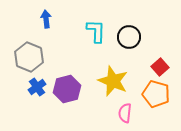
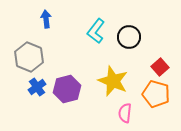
cyan L-shape: rotated 145 degrees counterclockwise
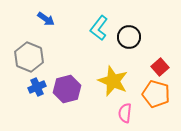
blue arrow: rotated 132 degrees clockwise
cyan L-shape: moved 3 px right, 3 px up
blue cross: rotated 12 degrees clockwise
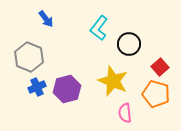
blue arrow: rotated 18 degrees clockwise
black circle: moved 7 px down
pink semicircle: rotated 12 degrees counterclockwise
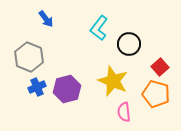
pink semicircle: moved 1 px left, 1 px up
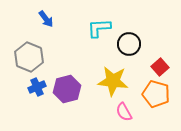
cyan L-shape: rotated 50 degrees clockwise
yellow star: rotated 16 degrees counterclockwise
pink semicircle: rotated 24 degrees counterclockwise
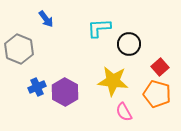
gray hexagon: moved 10 px left, 8 px up
purple hexagon: moved 2 px left, 3 px down; rotated 16 degrees counterclockwise
orange pentagon: moved 1 px right
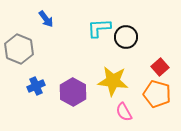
black circle: moved 3 px left, 7 px up
blue cross: moved 1 px left, 1 px up
purple hexagon: moved 8 px right
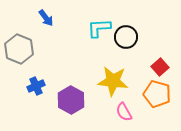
blue arrow: moved 1 px up
purple hexagon: moved 2 px left, 8 px down
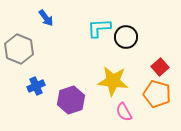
purple hexagon: rotated 12 degrees clockwise
